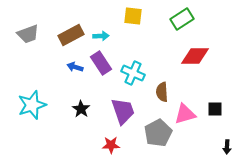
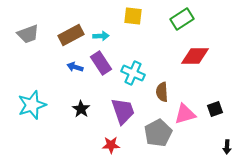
black square: rotated 21 degrees counterclockwise
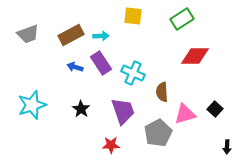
black square: rotated 28 degrees counterclockwise
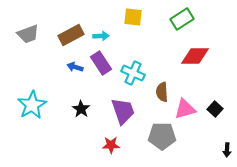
yellow square: moved 1 px down
cyan star: rotated 12 degrees counterclockwise
pink triangle: moved 5 px up
gray pentagon: moved 4 px right, 3 px down; rotated 28 degrees clockwise
black arrow: moved 3 px down
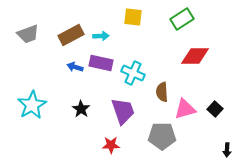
purple rectangle: rotated 45 degrees counterclockwise
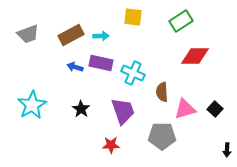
green rectangle: moved 1 px left, 2 px down
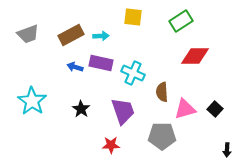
cyan star: moved 4 px up; rotated 8 degrees counterclockwise
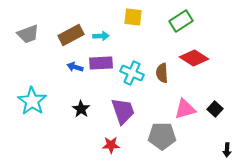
red diamond: moved 1 px left, 2 px down; rotated 32 degrees clockwise
purple rectangle: rotated 15 degrees counterclockwise
cyan cross: moved 1 px left
brown semicircle: moved 19 px up
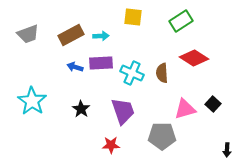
black square: moved 2 px left, 5 px up
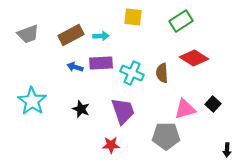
black star: rotated 12 degrees counterclockwise
gray pentagon: moved 4 px right
